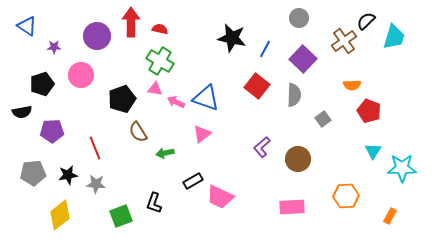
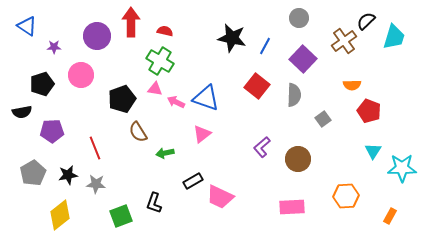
red semicircle at (160, 29): moved 5 px right, 2 px down
blue line at (265, 49): moved 3 px up
gray pentagon at (33, 173): rotated 25 degrees counterclockwise
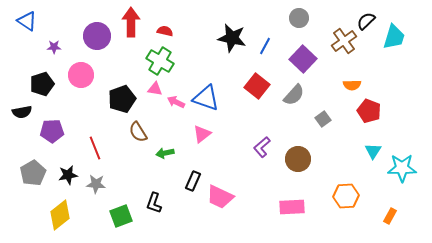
blue triangle at (27, 26): moved 5 px up
gray semicircle at (294, 95): rotated 40 degrees clockwise
black rectangle at (193, 181): rotated 36 degrees counterclockwise
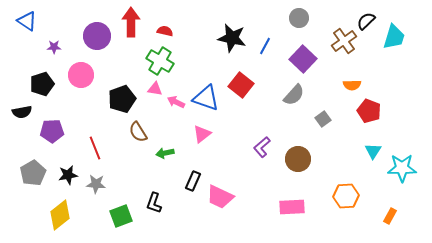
red square at (257, 86): moved 16 px left, 1 px up
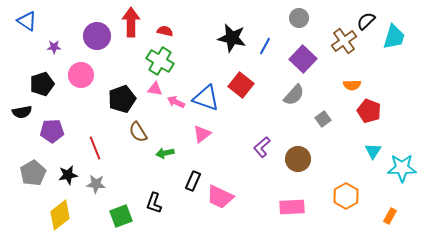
orange hexagon at (346, 196): rotated 25 degrees counterclockwise
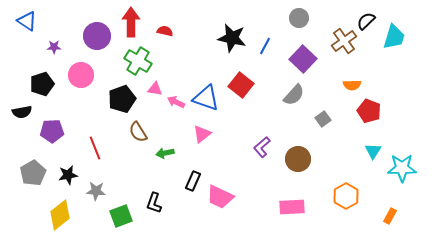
green cross at (160, 61): moved 22 px left
gray star at (96, 184): moved 7 px down
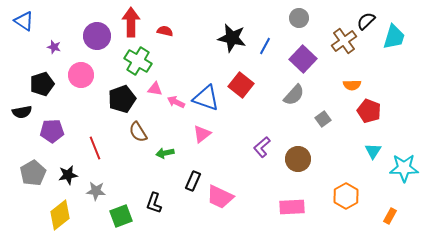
blue triangle at (27, 21): moved 3 px left
purple star at (54, 47): rotated 16 degrees clockwise
cyan star at (402, 168): moved 2 px right
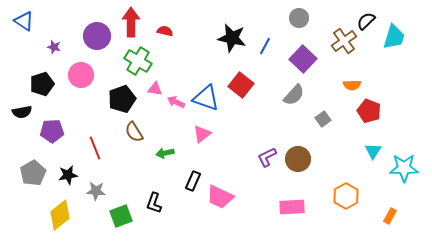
brown semicircle at (138, 132): moved 4 px left
purple L-shape at (262, 147): moved 5 px right, 10 px down; rotated 15 degrees clockwise
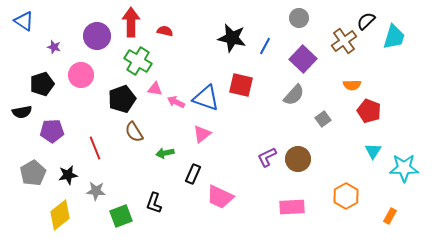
red square at (241, 85): rotated 25 degrees counterclockwise
black rectangle at (193, 181): moved 7 px up
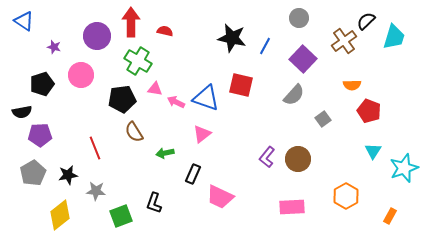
black pentagon at (122, 99): rotated 12 degrees clockwise
purple pentagon at (52, 131): moved 12 px left, 4 px down
purple L-shape at (267, 157): rotated 25 degrees counterclockwise
cyan star at (404, 168): rotated 20 degrees counterclockwise
